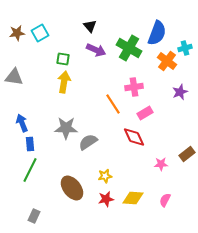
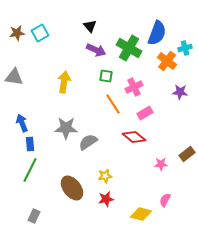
green square: moved 43 px right, 17 px down
pink cross: rotated 18 degrees counterclockwise
purple star: rotated 28 degrees clockwise
red diamond: rotated 25 degrees counterclockwise
yellow diamond: moved 8 px right, 16 px down; rotated 10 degrees clockwise
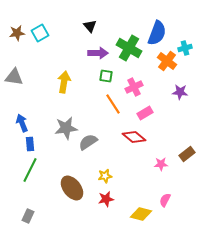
purple arrow: moved 2 px right, 3 px down; rotated 24 degrees counterclockwise
gray star: rotated 10 degrees counterclockwise
gray rectangle: moved 6 px left
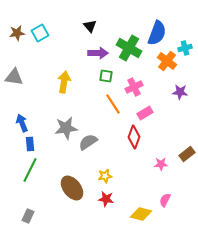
red diamond: rotated 70 degrees clockwise
red star: rotated 21 degrees clockwise
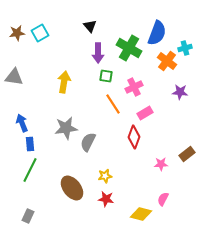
purple arrow: rotated 90 degrees clockwise
gray semicircle: rotated 30 degrees counterclockwise
pink semicircle: moved 2 px left, 1 px up
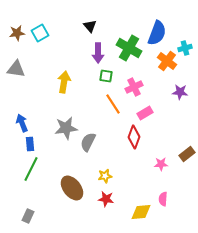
gray triangle: moved 2 px right, 8 px up
green line: moved 1 px right, 1 px up
pink semicircle: rotated 24 degrees counterclockwise
yellow diamond: moved 2 px up; rotated 20 degrees counterclockwise
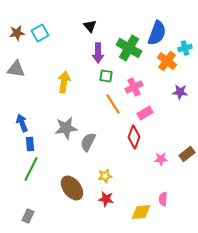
pink star: moved 5 px up
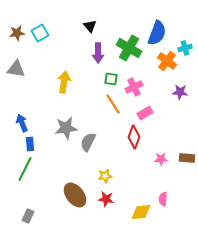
green square: moved 5 px right, 3 px down
brown rectangle: moved 4 px down; rotated 42 degrees clockwise
green line: moved 6 px left
brown ellipse: moved 3 px right, 7 px down
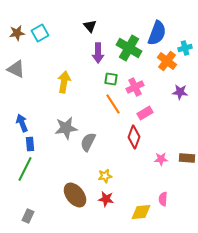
gray triangle: rotated 18 degrees clockwise
pink cross: moved 1 px right
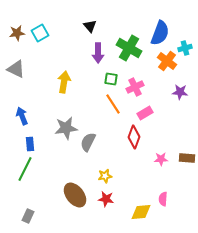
blue semicircle: moved 3 px right
blue arrow: moved 7 px up
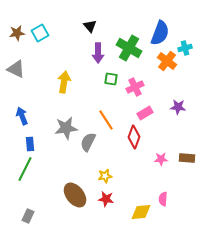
purple star: moved 2 px left, 15 px down
orange line: moved 7 px left, 16 px down
